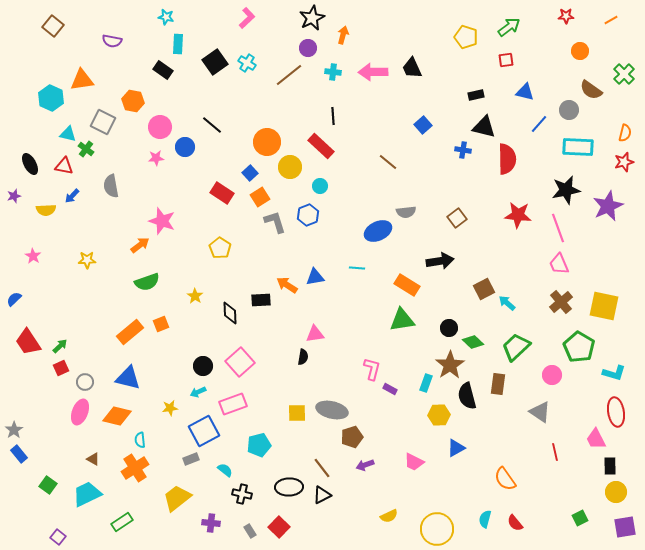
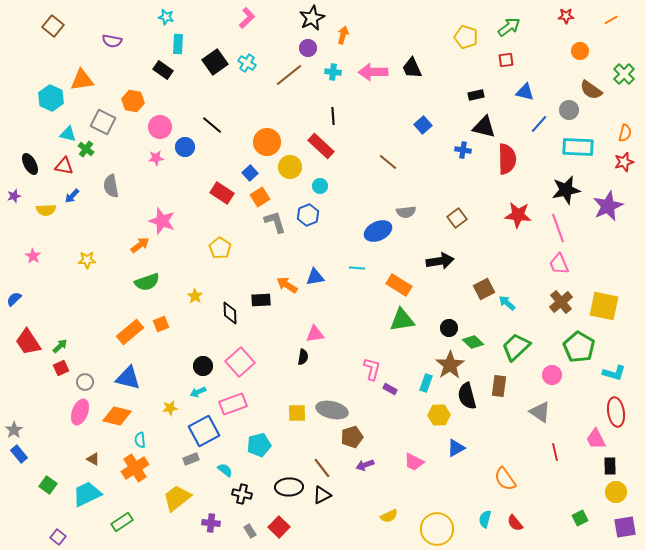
orange rectangle at (407, 285): moved 8 px left
brown rectangle at (498, 384): moved 1 px right, 2 px down
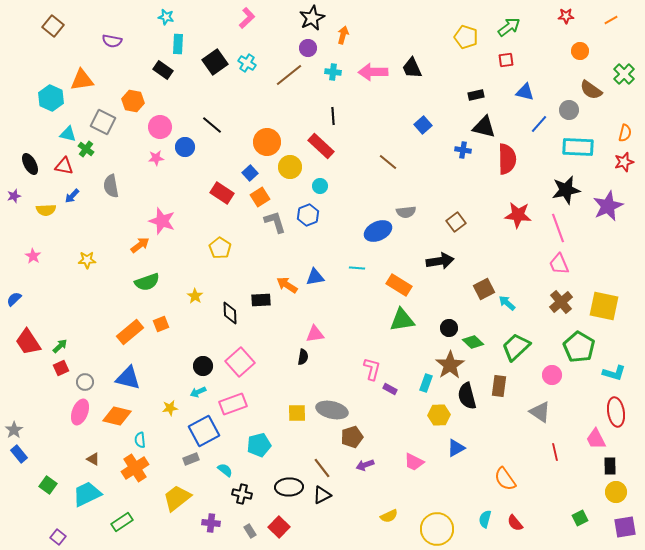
brown square at (457, 218): moved 1 px left, 4 px down
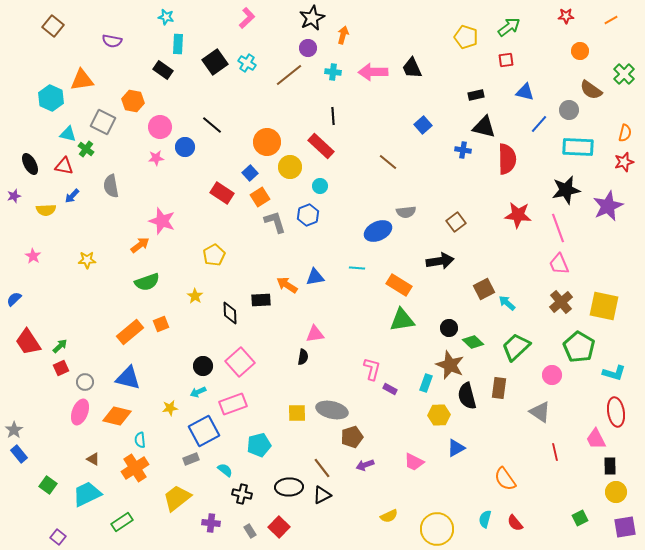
yellow pentagon at (220, 248): moved 6 px left, 7 px down; rotated 10 degrees clockwise
brown star at (450, 365): rotated 16 degrees counterclockwise
brown rectangle at (499, 386): moved 2 px down
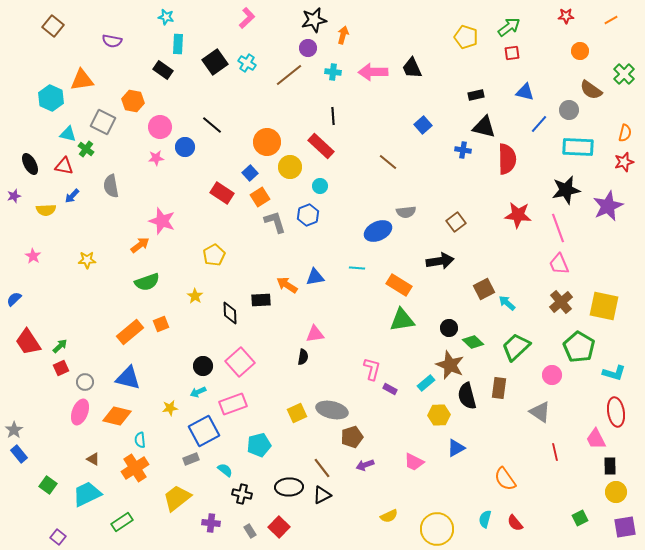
black star at (312, 18): moved 2 px right, 2 px down; rotated 15 degrees clockwise
red square at (506, 60): moved 6 px right, 7 px up
cyan rectangle at (426, 383): rotated 30 degrees clockwise
yellow square at (297, 413): rotated 24 degrees counterclockwise
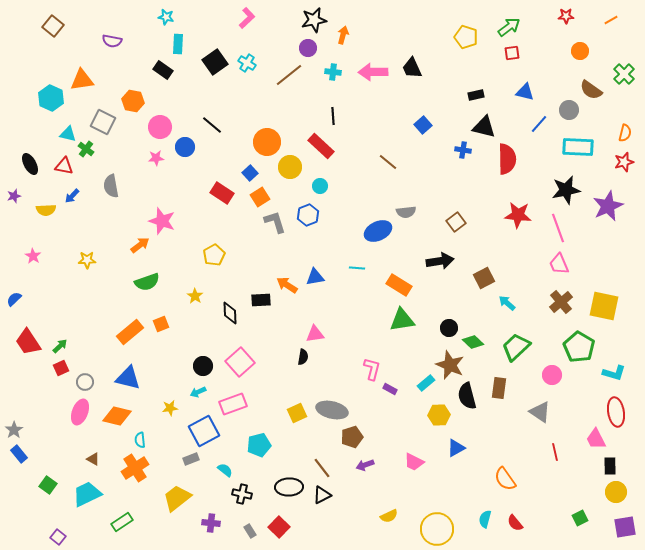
brown square at (484, 289): moved 11 px up
